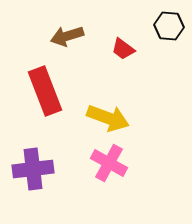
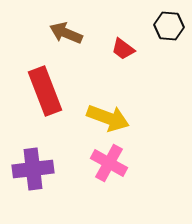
brown arrow: moved 1 px left, 3 px up; rotated 40 degrees clockwise
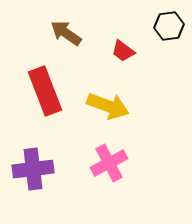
black hexagon: rotated 12 degrees counterclockwise
brown arrow: rotated 12 degrees clockwise
red trapezoid: moved 2 px down
yellow arrow: moved 12 px up
pink cross: rotated 33 degrees clockwise
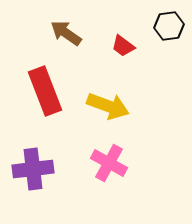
red trapezoid: moved 5 px up
pink cross: rotated 33 degrees counterclockwise
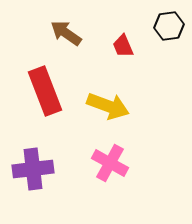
red trapezoid: rotated 30 degrees clockwise
pink cross: moved 1 px right
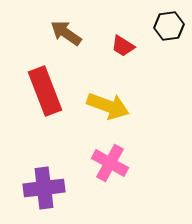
red trapezoid: rotated 35 degrees counterclockwise
purple cross: moved 11 px right, 19 px down
